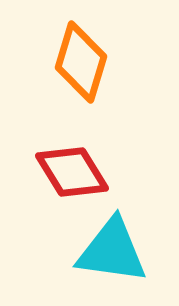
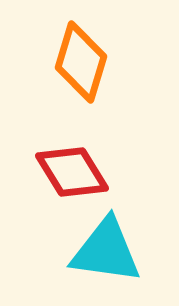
cyan triangle: moved 6 px left
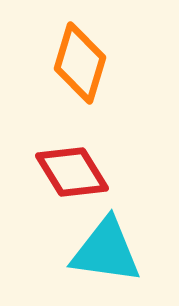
orange diamond: moved 1 px left, 1 px down
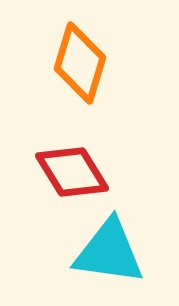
cyan triangle: moved 3 px right, 1 px down
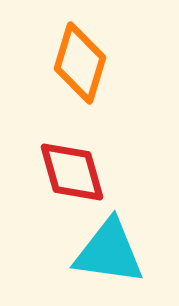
red diamond: rotated 16 degrees clockwise
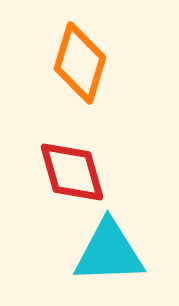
cyan triangle: rotated 10 degrees counterclockwise
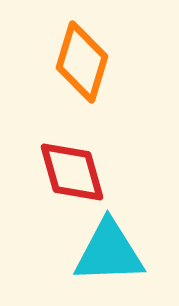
orange diamond: moved 2 px right, 1 px up
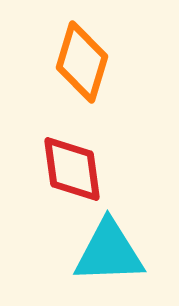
red diamond: moved 3 px up; rotated 8 degrees clockwise
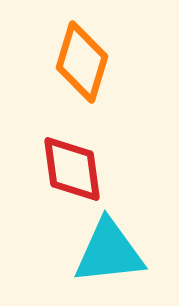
cyan triangle: rotated 4 degrees counterclockwise
